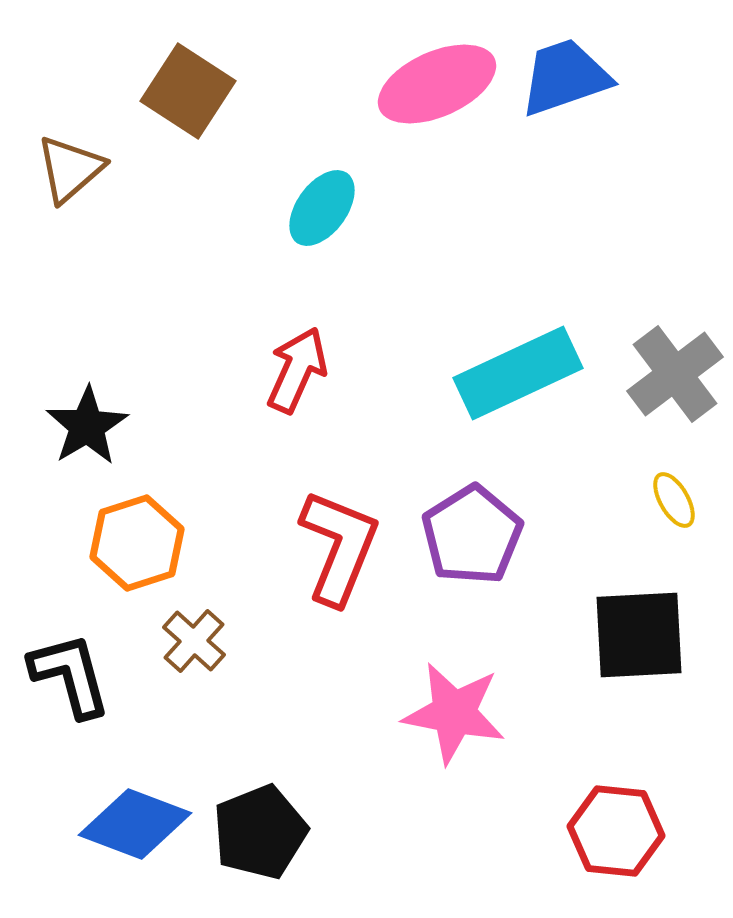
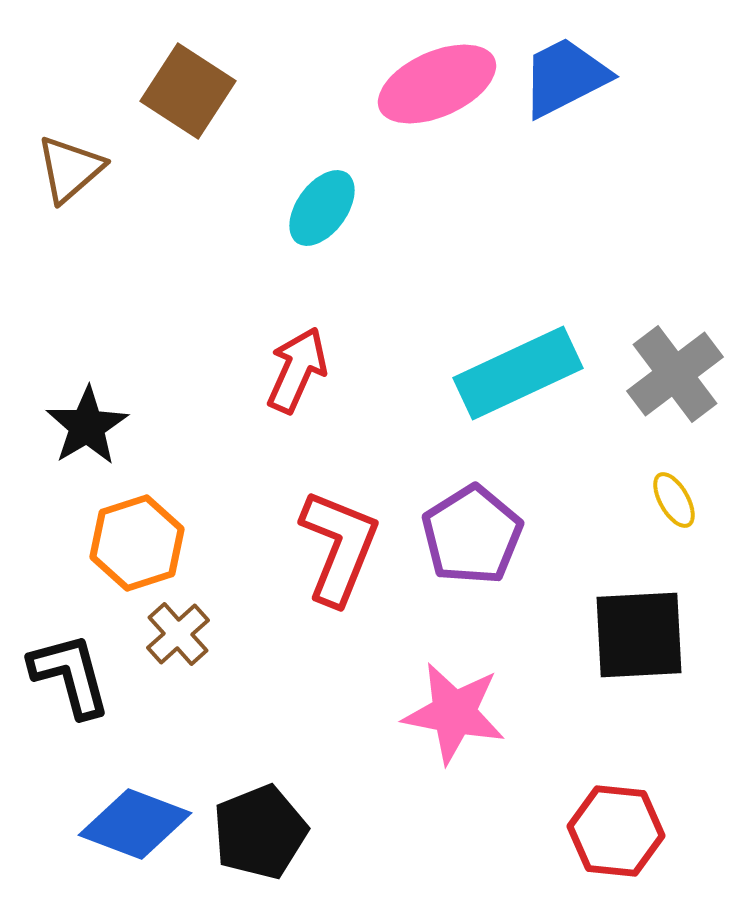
blue trapezoid: rotated 8 degrees counterclockwise
brown cross: moved 16 px left, 7 px up; rotated 6 degrees clockwise
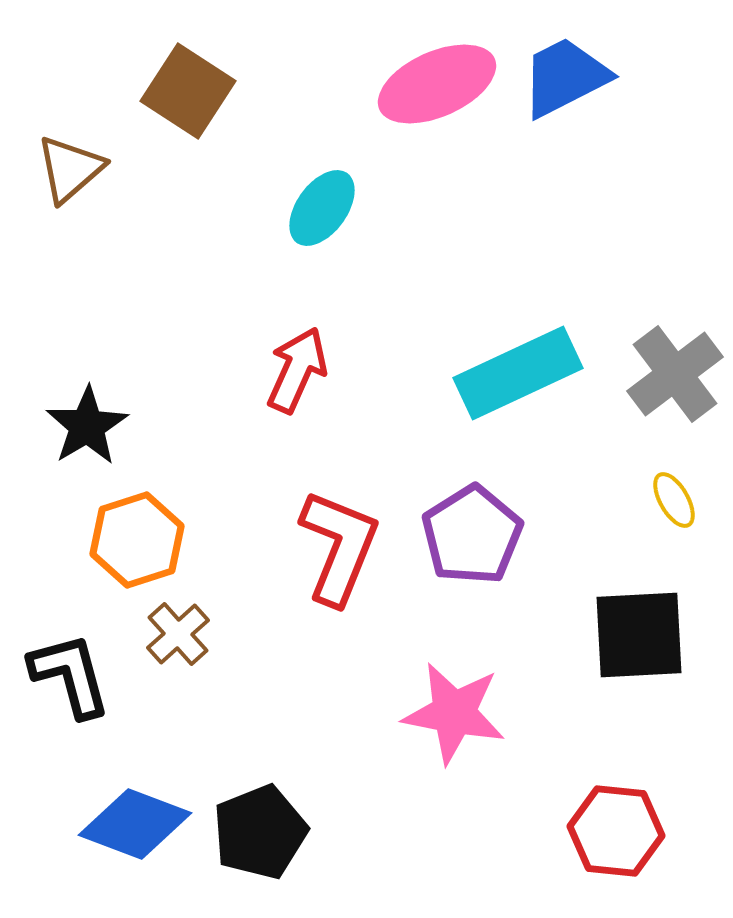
orange hexagon: moved 3 px up
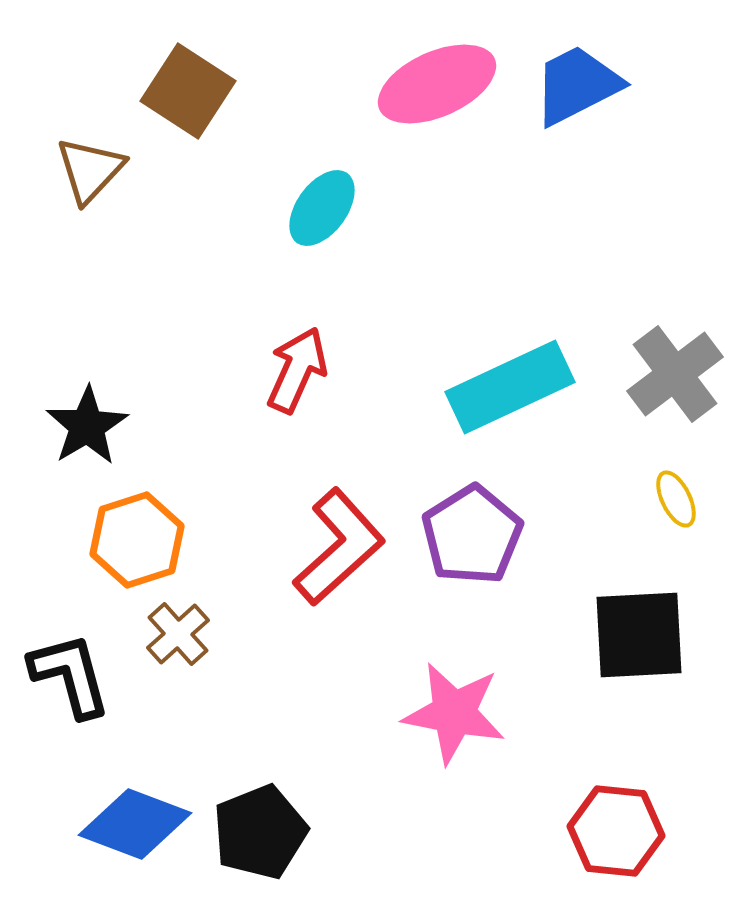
blue trapezoid: moved 12 px right, 8 px down
brown triangle: moved 20 px right, 1 px down; rotated 6 degrees counterclockwise
cyan rectangle: moved 8 px left, 14 px down
yellow ellipse: moved 2 px right, 1 px up; rotated 4 degrees clockwise
red L-shape: rotated 26 degrees clockwise
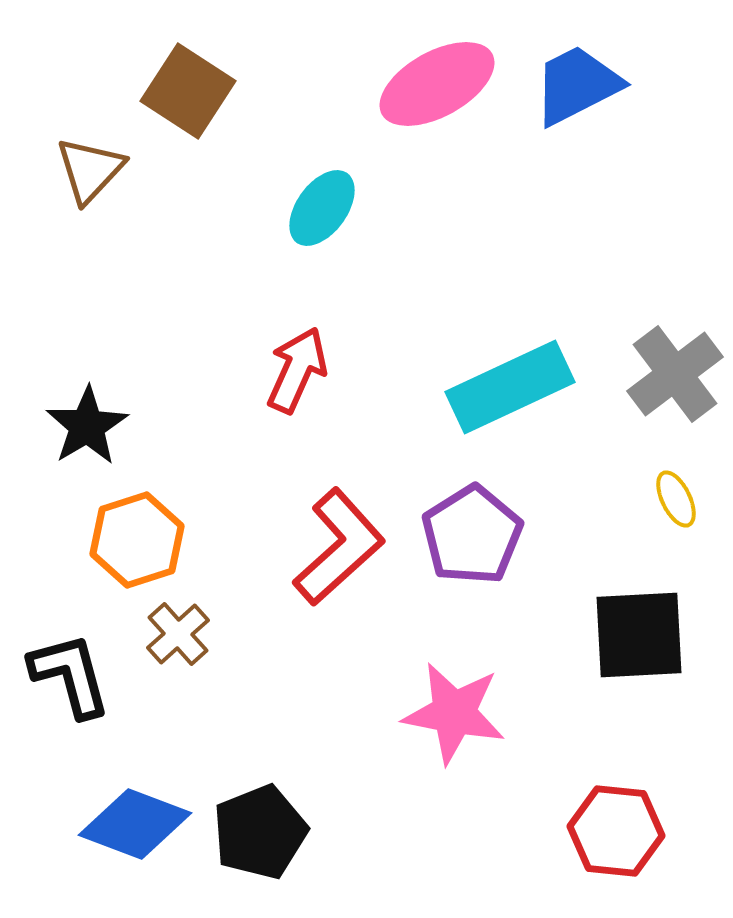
pink ellipse: rotated 5 degrees counterclockwise
